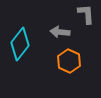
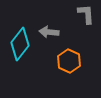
gray arrow: moved 11 px left
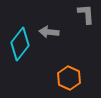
orange hexagon: moved 17 px down
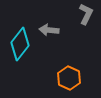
gray L-shape: rotated 30 degrees clockwise
gray arrow: moved 2 px up
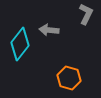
orange hexagon: rotated 10 degrees counterclockwise
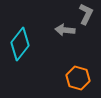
gray arrow: moved 16 px right
orange hexagon: moved 9 px right
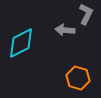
cyan diamond: moved 1 px right, 1 px up; rotated 24 degrees clockwise
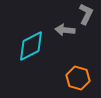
cyan diamond: moved 10 px right, 3 px down
